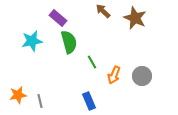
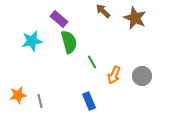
purple rectangle: moved 1 px right, 1 px down
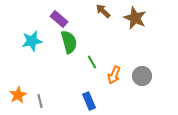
orange star: rotated 18 degrees counterclockwise
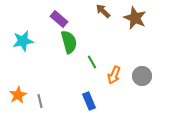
cyan star: moved 9 px left
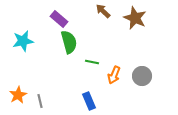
green line: rotated 48 degrees counterclockwise
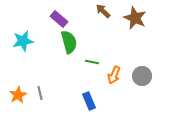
gray line: moved 8 px up
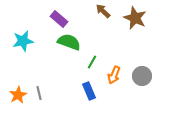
green semicircle: rotated 55 degrees counterclockwise
green line: rotated 72 degrees counterclockwise
gray line: moved 1 px left
blue rectangle: moved 10 px up
